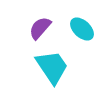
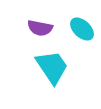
purple semicircle: rotated 120 degrees counterclockwise
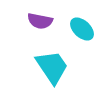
purple semicircle: moved 7 px up
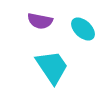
cyan ellipse: moved 1 px right
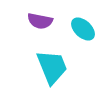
cyan trapezoid: rotated 12 degrees clockwise
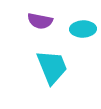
cyan ellipse: rotated 45 degrees counterclockwise
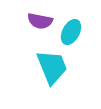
cyan ellipse: moved 12 px left, 3 px down; rotated 60 degrees counterclockwise
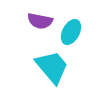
cyan trapezoid: rotated 18 degrees counterclockwise
